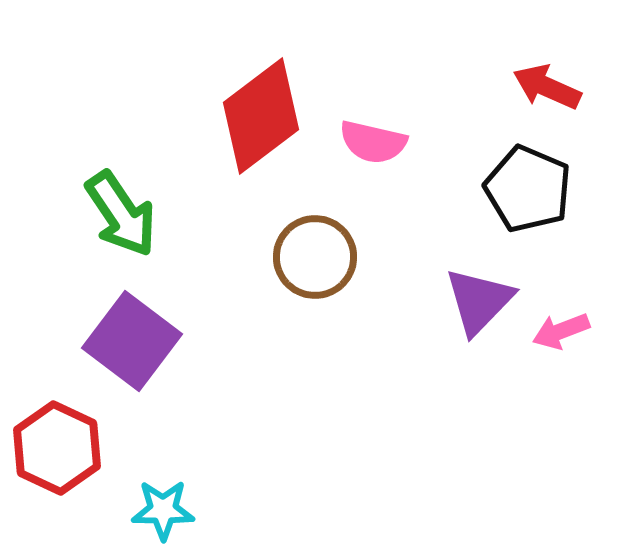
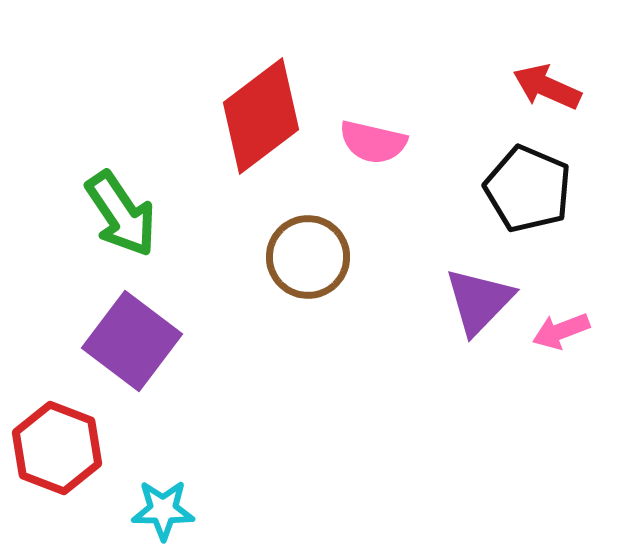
brown circle: moved 7 px left
red hexagon: rotated 4 degrees counterclockwise
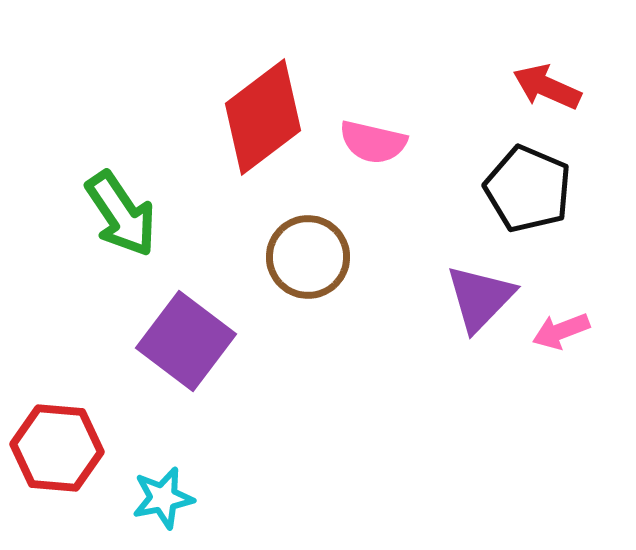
red diamond: moved 2 px right, 1 px down
purple triangle: moved 1 px right, 3 px up
purple square: moved 54 px right
red hexagon: rotated 16 degrees counterclockwise
cyan star: moved 12 px up; rotated 12 degrees counterclockwise
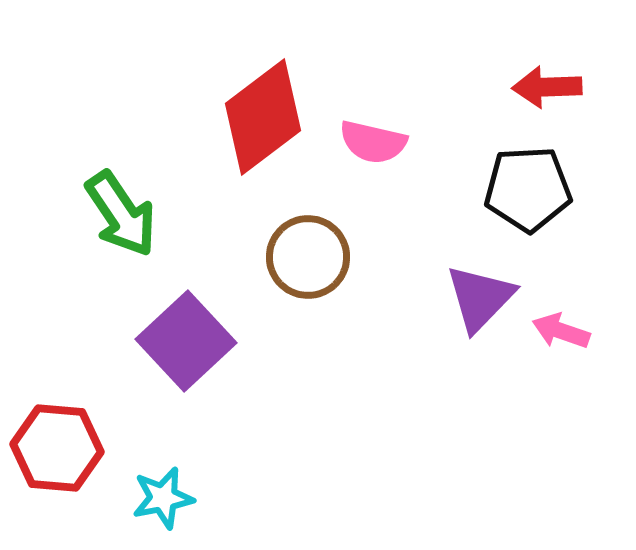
red arrow: rotated 26 degrees counterclockwise
black pentagon: rotated 26 degrees counterclockwise
pink arrow: rotated 40 degrees clockwise
purple square: rotated 10 degrees clockwise
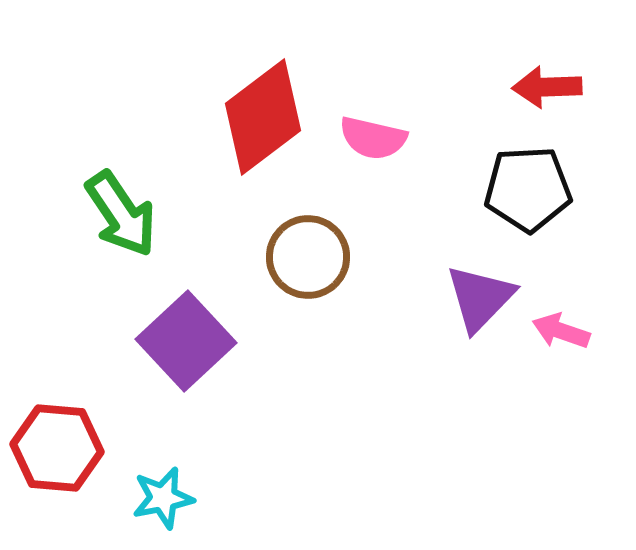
pink semicircle: moved 4 px up
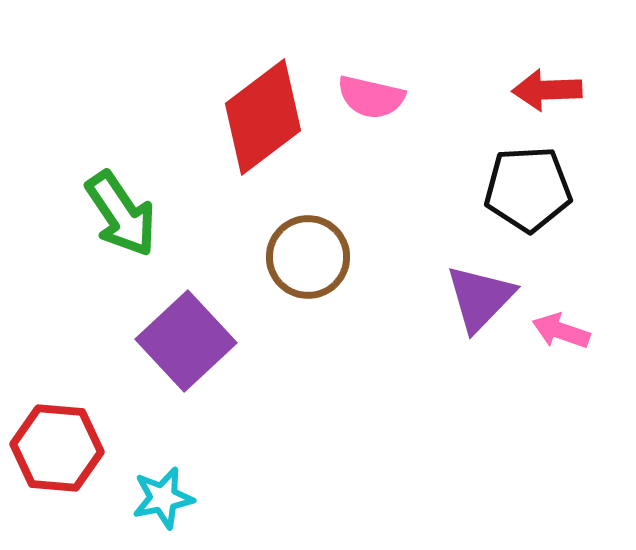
red arrow: moved 3 px down
pink semicircle: moved 2 px left, 41 px up
